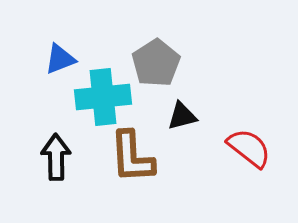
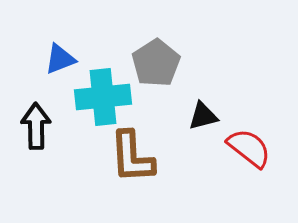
black triangle: moved 21 px right
black arrow: moved 20 px left, 31 px up
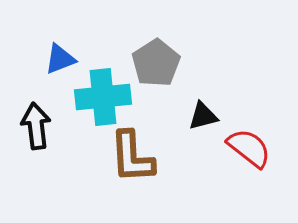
black arrow: rotated 6 degrees counterclockwise
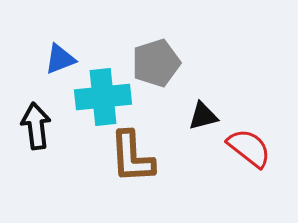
gray pentagon: rotated 15 degrees clockwise
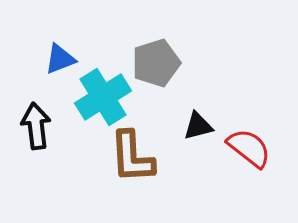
cyan cross: rotated 26 degrees counterclockwise
black triangle: moved 5 px left, 10 px down
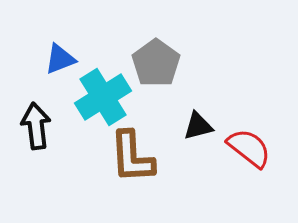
gray pentagon: rotated 18 degrees counterclockwise
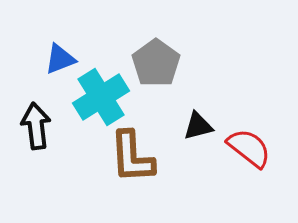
cyan cross: moved 2 px left
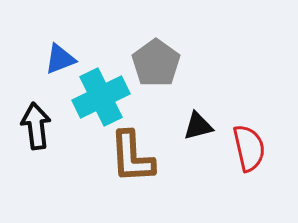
cyan cross: rotated 6 degrees clockwise
red semicircle: rotated 39 degrees clockwise
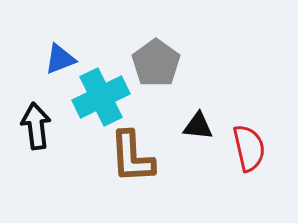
black triangle: rotated 20 degrees clockwise
